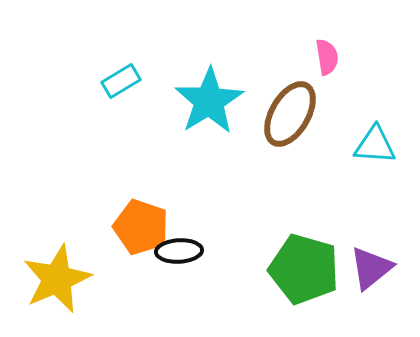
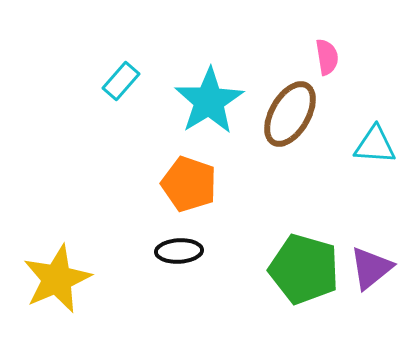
cyan rectangle: rotated 18 degrees counterclockwise
orange pentagon: moved 48 px right, 43 px up
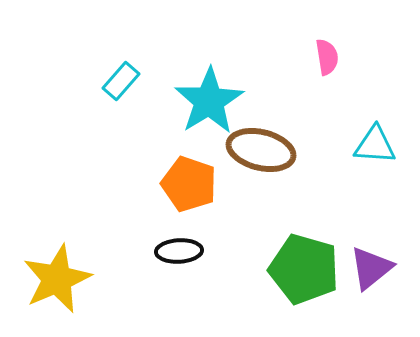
brown ellipse: moved 29 px left, 36 px down; rotated 74 degrees clockwise
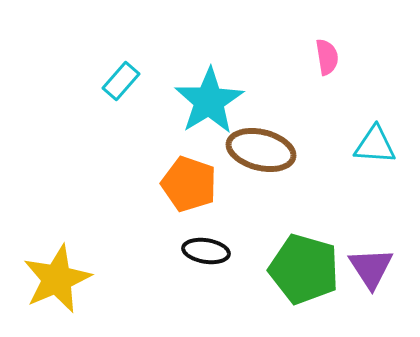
black ellipse: moved 27 px right; rotated 12 degrees clockwise
purple triangle: rotated 24 degrees counterclockwise
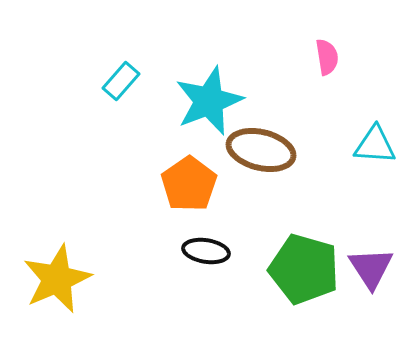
cyan star: rotated 10 degrees clockwise
orange pentagon: rotated 18 degrees clockwise
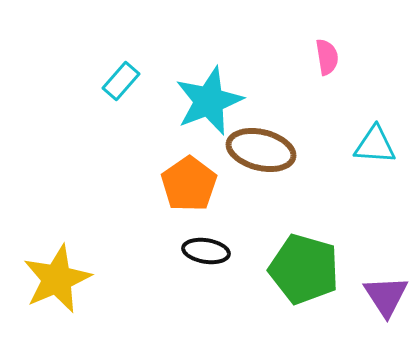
purple triangle: moved 15 px right, 28 px down
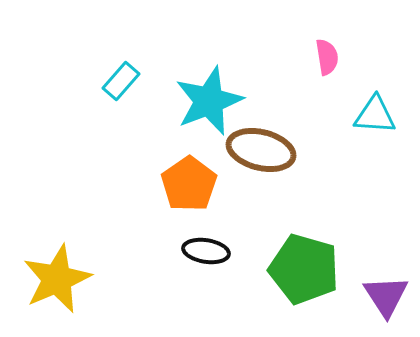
cyan triangle: moved 30 px up
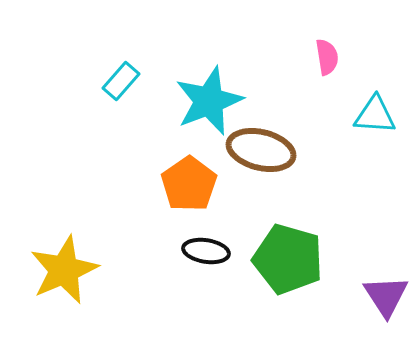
green pentagon: moved 16 px left, 10 px up
yellow star: moved 7 px right, 9 px up
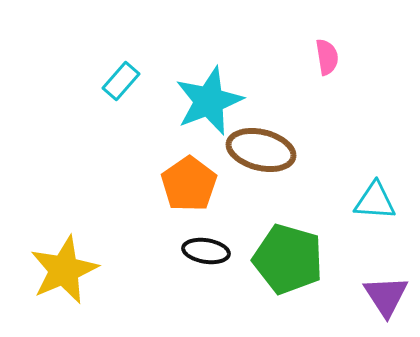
cyan triangle: moved 86 px down
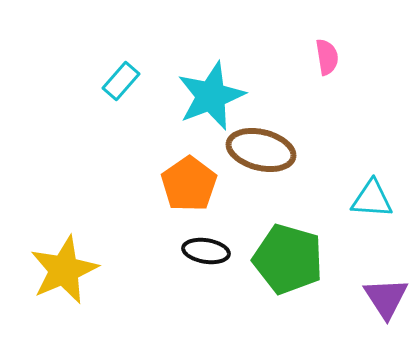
cyan star: moved 2 px right, 5 px up
cyan triangle: moved 3 px left, 2 px up
purple triangle: moved 2 px down
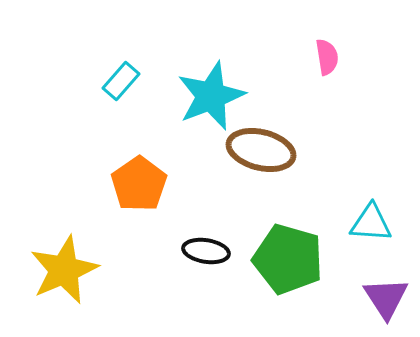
orange pentagon: moved 50 px left
cyan triangle: moved 1 px left, 24 px down
